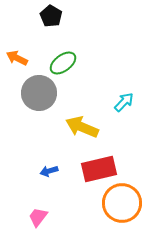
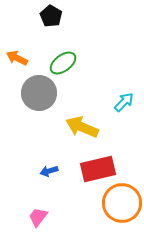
red rectangle: moved 1 px left
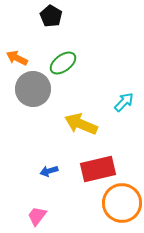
gray circle: moved 6 px left, 4 px up
yellow arrow: moved 1 px left, 3 px up
pink trapezoid: moved 1 px left, 1 px up
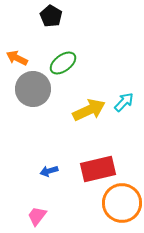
yellow arrow: moved 8 px right, 14 px up; rotated 132 degrees clockwise
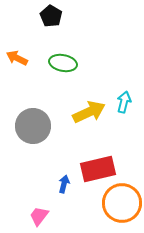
green ellipse: rotated 48 degrees clockwise
gray circle: moved 37 px down
cyan arrow: rotated 30 degrees counterclockwise
yellow arrow: moved 2 px down
blue arrow: moved 15 px right, 13 px down; rotated 120 degrees clockwise
pink trapezoid: moved 2 px right
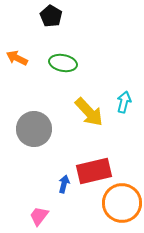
yellow arrow: rotated 72 degrees clockwise
gray circle: moved 1 px right, 3 px down
red rectangle: moved 4 px left, 2 px down
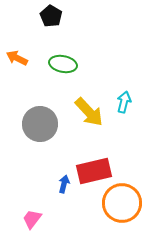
green ellipse: moved 1 px down
gray circle: moved 6 px right, 5 px up
pink trapezoid: moved 7 px left, 3 px down
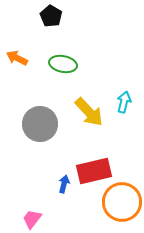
orange circle: moved 1 px up
